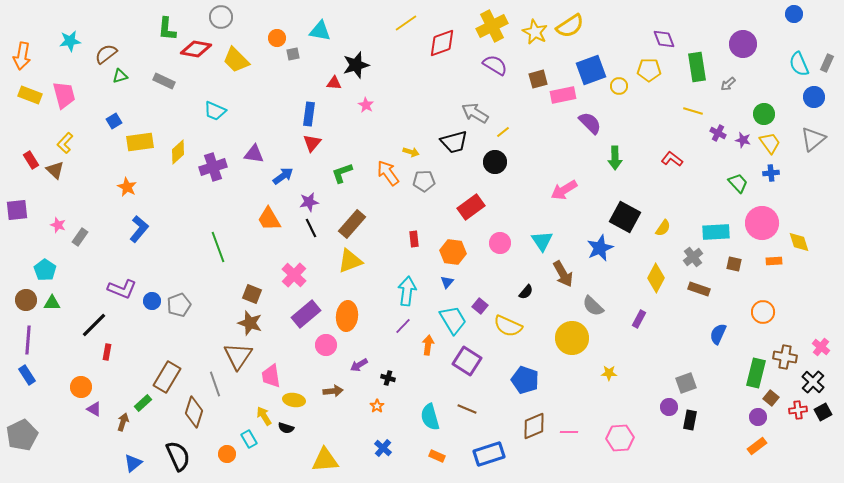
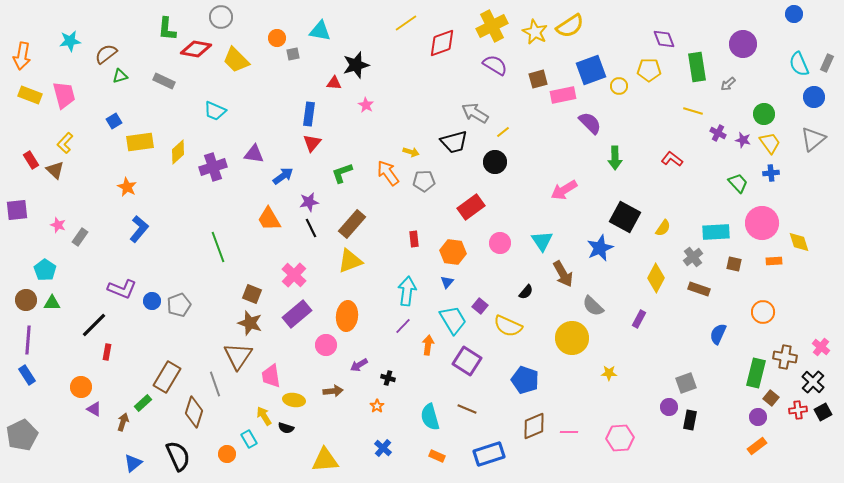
purple rectangle at (306, 314): moved 9 px left
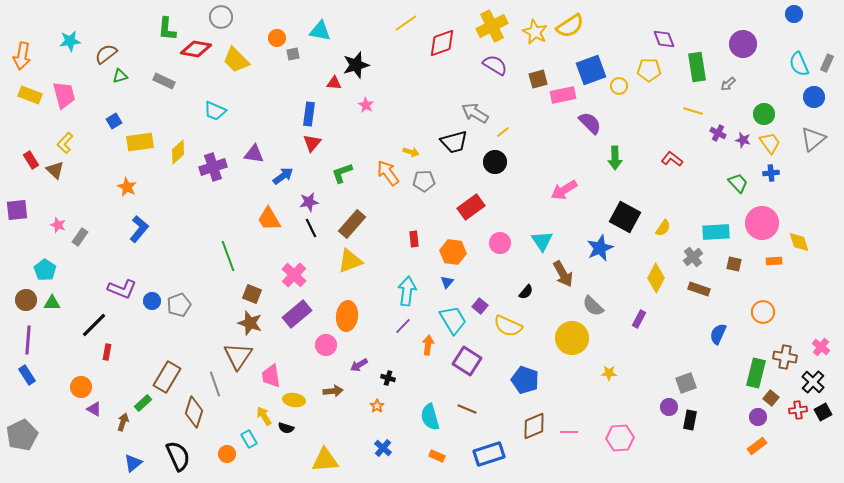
green line at (218, 247): moved 10 px right, 9 px down
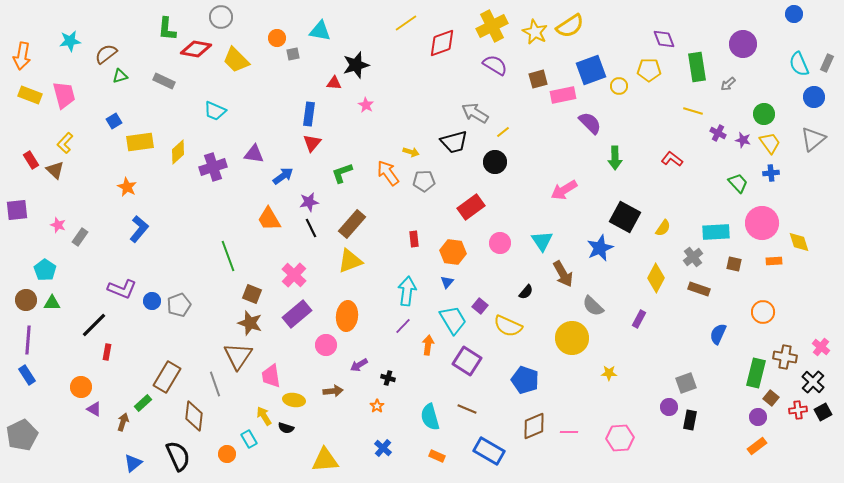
brown diamond at (194, 412): moved 4 px down; rotated 12 degrees counterclockwise
blue rectangle at (489, 454): moved 3 px up; rotated 48 degrees clockwise
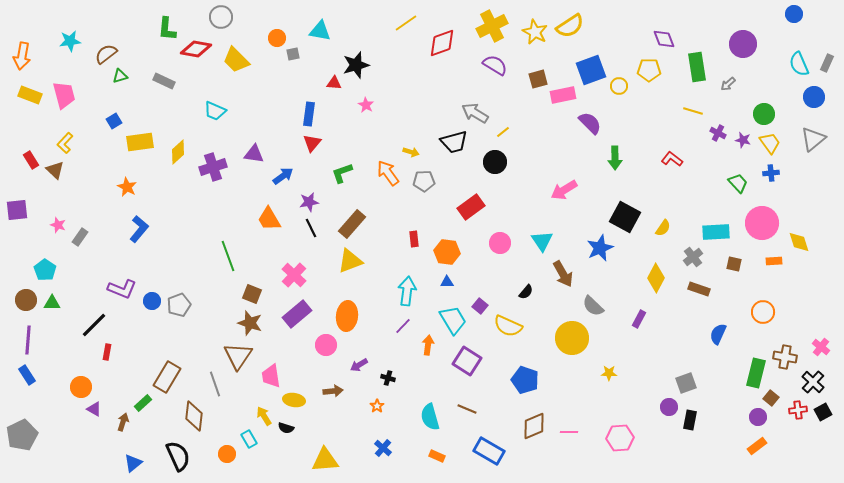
orange hexagon at (453, 252): moved 6 px left
blue triangle at (447, 282): rotated 48 degrees clockwise
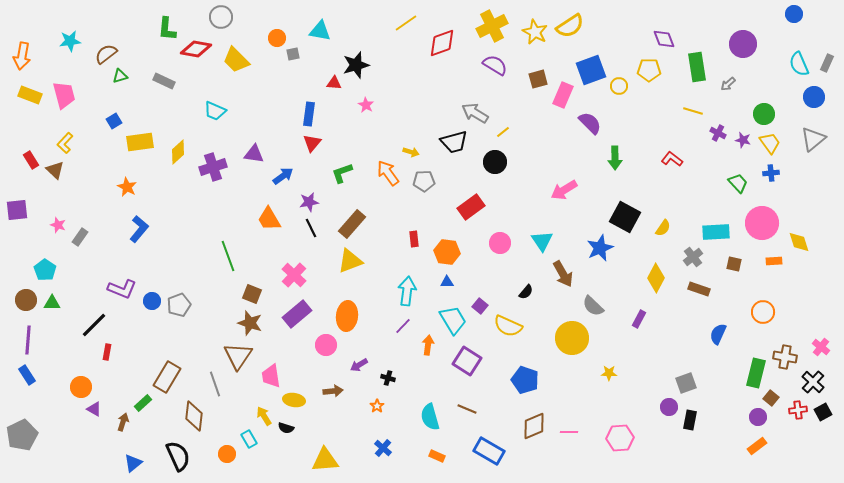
pink rectangle at (563, 95): rotated 55 degrees counterclockwise
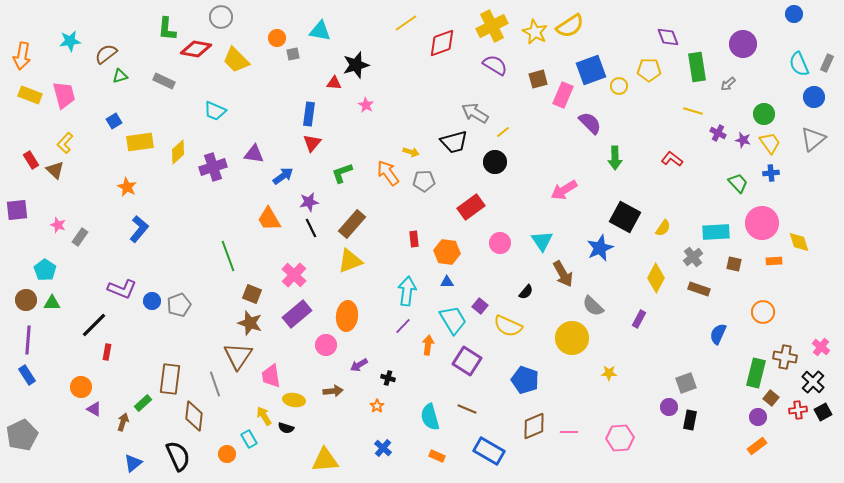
purple diamond at (664, 39): moved 4 px right, 2 px up
brown rectangle at (167, 377): moved 3 px right, 2 px down; rotated 24 degrees counterclockwise
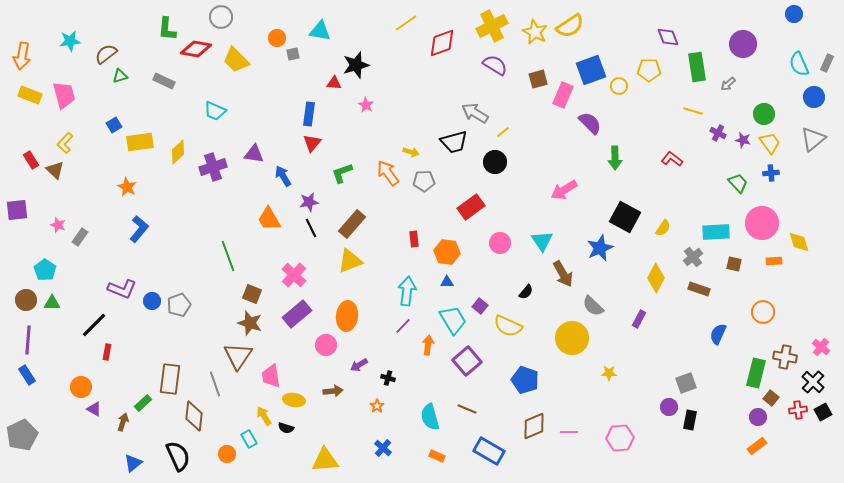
blue square at (114, 121): moved 4 px down
blue arrow at (283, 176): rotated 85 degrees counterclockwise
purple square at (467, 361): rotated 16 degrees clockwise
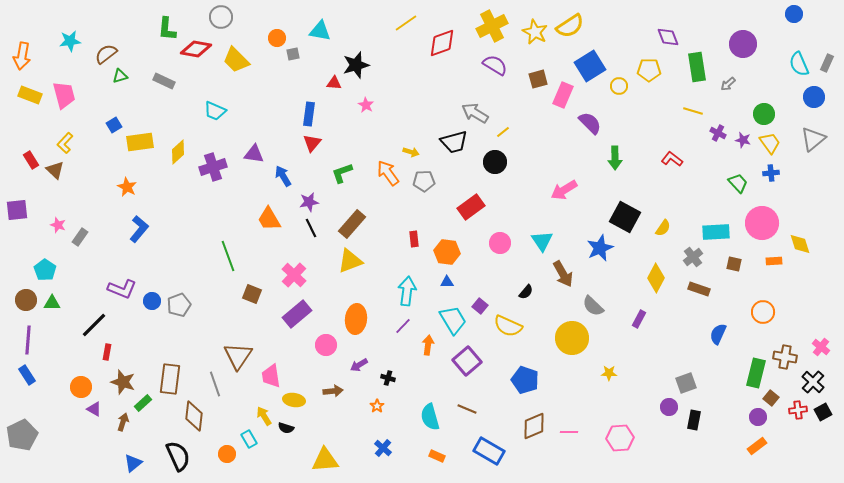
blue square at (591, 70): moved 1 px left, 4 px up; rotated 12 degrees counterclockwise
yellow diamond at (799, 242): moved 1 px right, 2 px down
orange ellipse at (347, 316): moved 9 px right, 3 px down
brown star at (250, 323): moved 127 px left, 59 px down
black rectangle at (690, 420): moved 4 px right
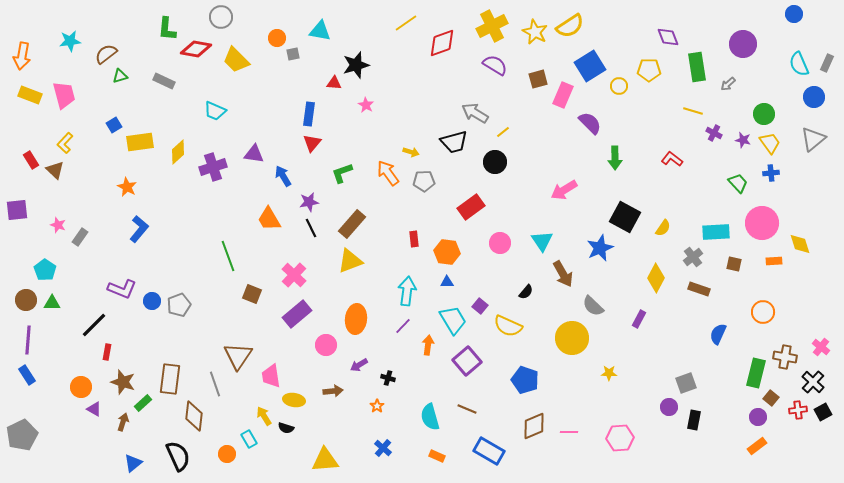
purple cross at (718, 133): moved 4 px left
